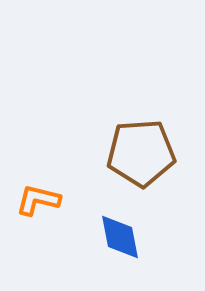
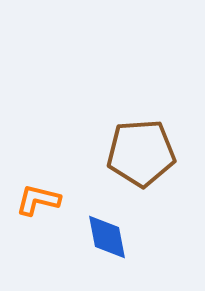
blue diamond: moved 13 px left
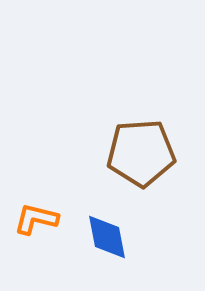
orange L-shape: moved 2 px left, 19 px down
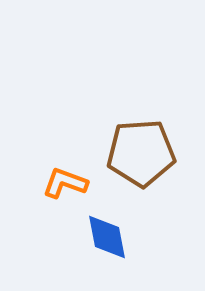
orange L-shape: moved 29 px right, 36 px up; rotated 6 degrees clockwise
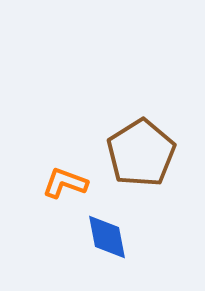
brown pentagon: rotated 28 degrees counterclockwise
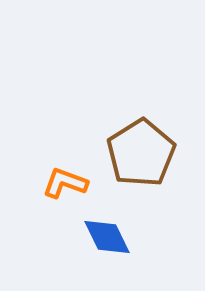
blue diamond: rotated 15 degrees counterclockwise
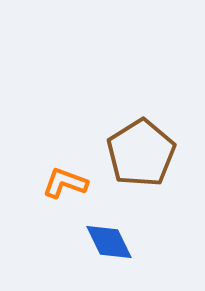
blue diamond: moved 2 px right, 5 px down
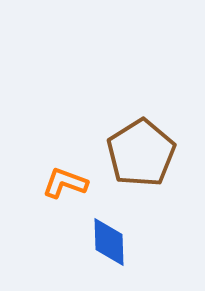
blue diamond: rotated 24 degrees clockwise
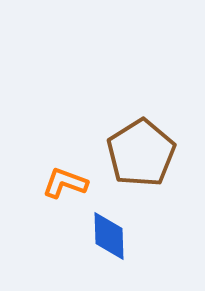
blue diamond: moved 6 px up
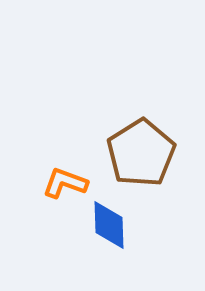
blue diamond: moved 11 px up
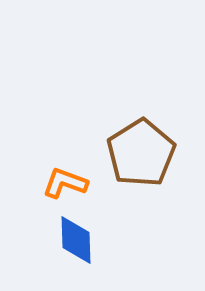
blue diamond: moved 33 px left, 15 px down
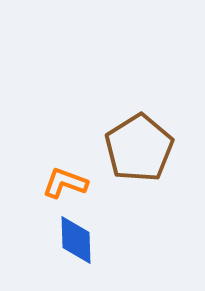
brown pentagon: moved 2 px left, 5 px up
